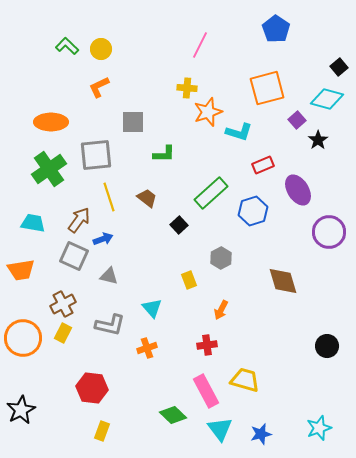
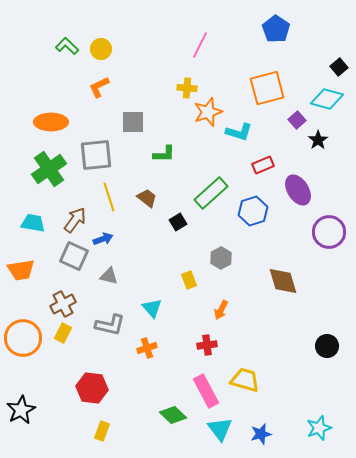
brown arrow at (79, 220): moved 4 px left
black square at (179, 225): moved 1 px left, 3 px up; rotated 12 degrees clockwise
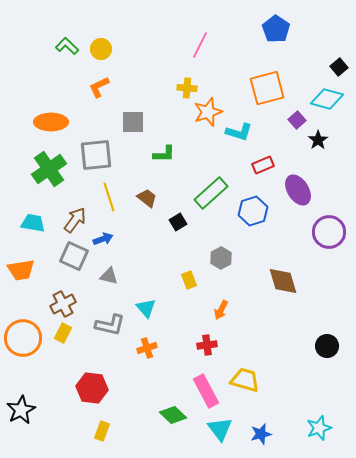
cyan triangle at (152, 308): moved 6 px left
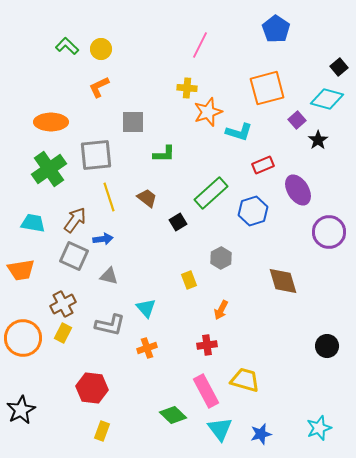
blue arrow at (103, 239): rotated 12 degrees clockwise
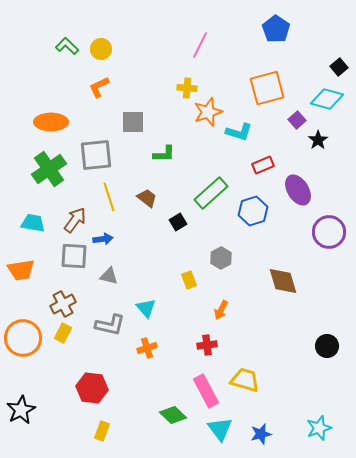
gray square at (74, 256): rotated 20 degrees counterclockwise
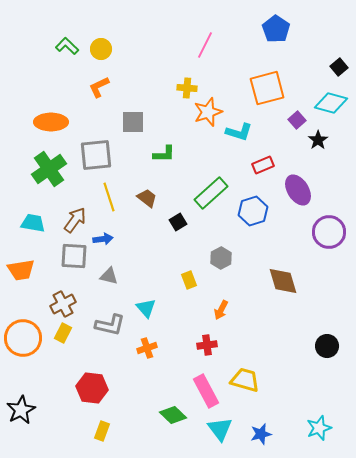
pink line at (200, 45): moved 5 px right
cyan diamond at (327, 99): moved 4 px right, 4 px down
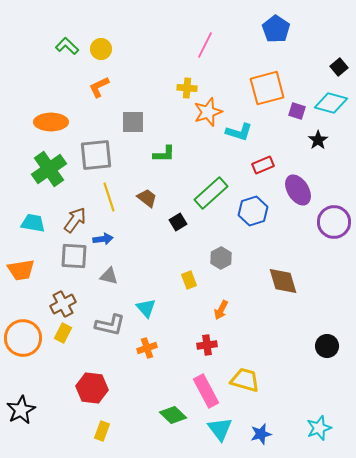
purple square at (297, 120): moved 9 px up; rotated 30 degrees counterclockwise
purple circle at (329, 232): moved 5 px right, 10 px up
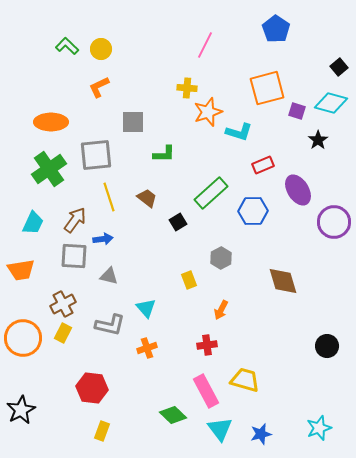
blue hexagon at (253, 211): rotated 16 degrees clockwise
cyan trapezoid at (33, 223): rotated 105 degrees clockwise
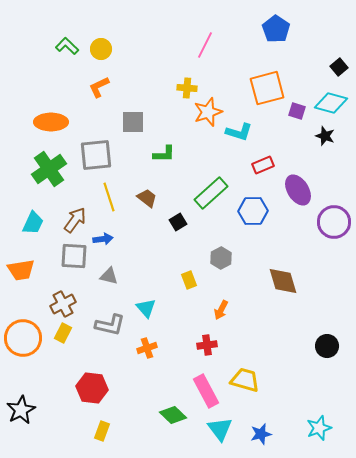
black star at (318, 140): moved 7 px right, 4 px up; rotated 18 degrees counterclockwise
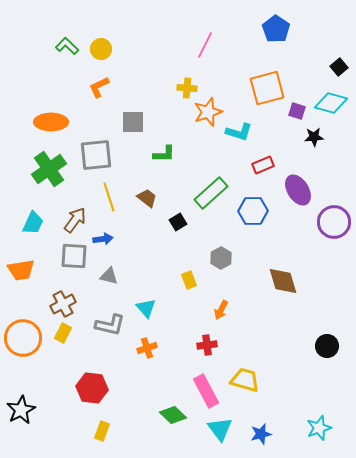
black star at (325, 136): moved 11 px left, 1 px down; rotated 24 degrees counterclockwise
